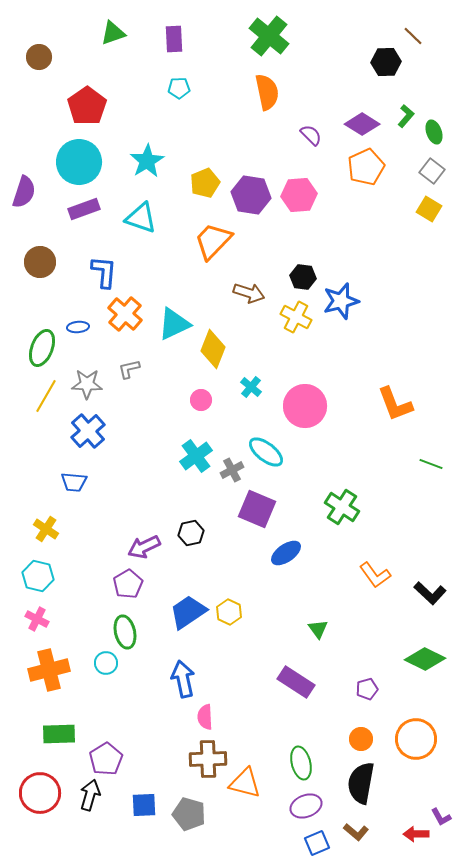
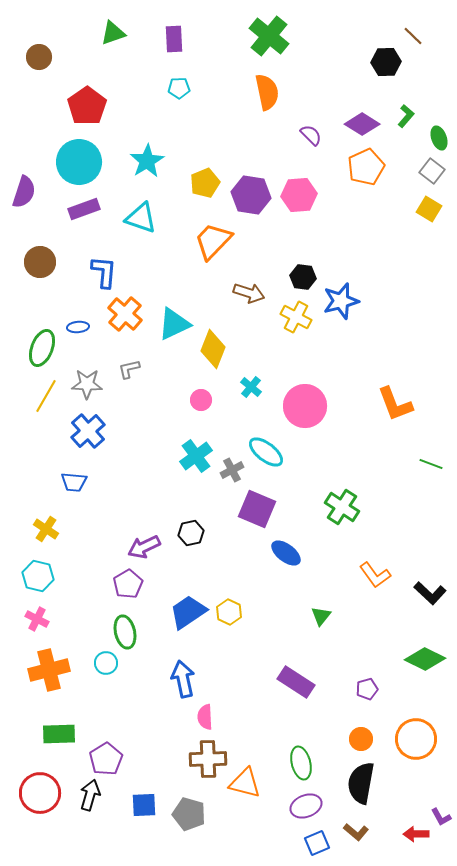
green ellipse at (434, 132): moved 5 px right, 6 px down
blue ellipse at (286, 553): rotated 72 degrees clockwise
green triangle at (318, 629): moved 3 px right, 13 px up; rotated 15 degrees clockwise
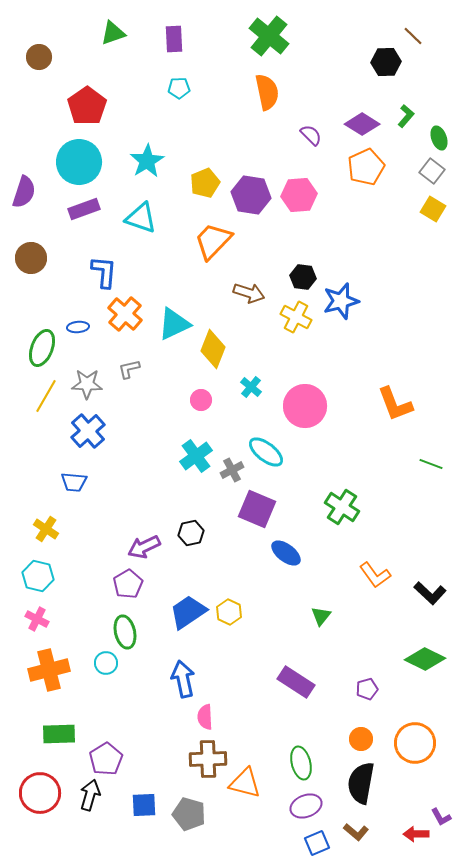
yellow square at (429, 209): moved 4 px right
brown circle at (40, 262): moved 9 px left, 4 px up
orange circle at (416, 739): moved 1 px left, 4 px down
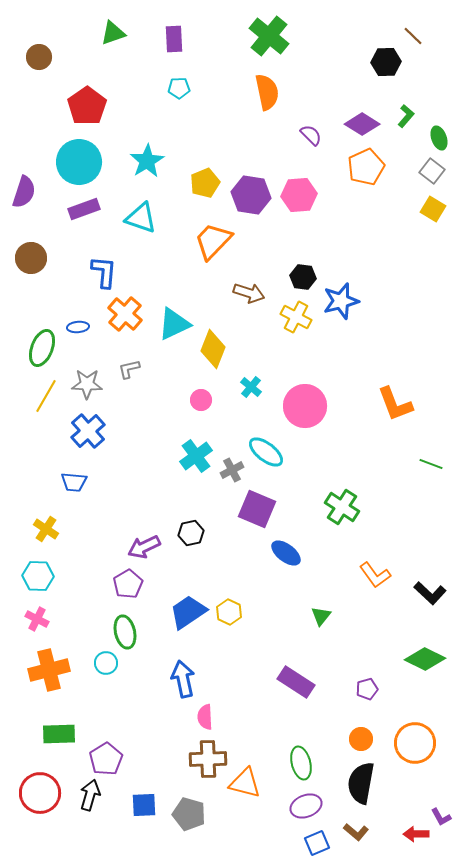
cyan hexagon at (38, 576): rotated 12 degrees counterclockwise
